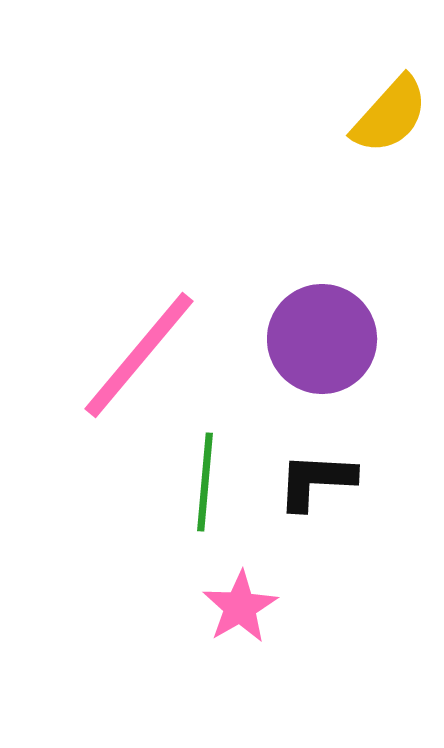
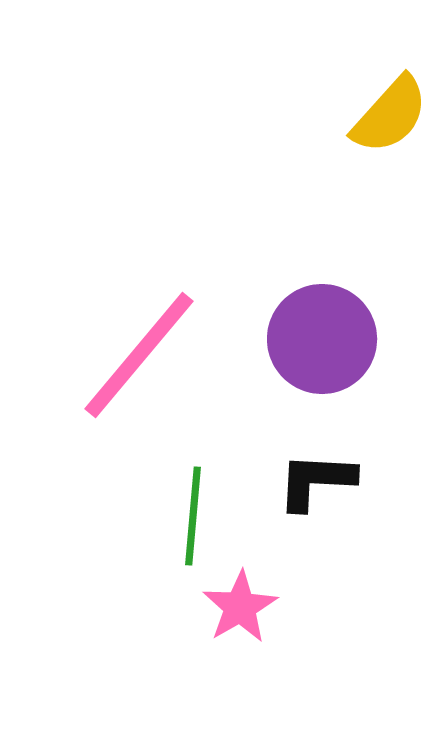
green line: moved 12 px left, 34 px down
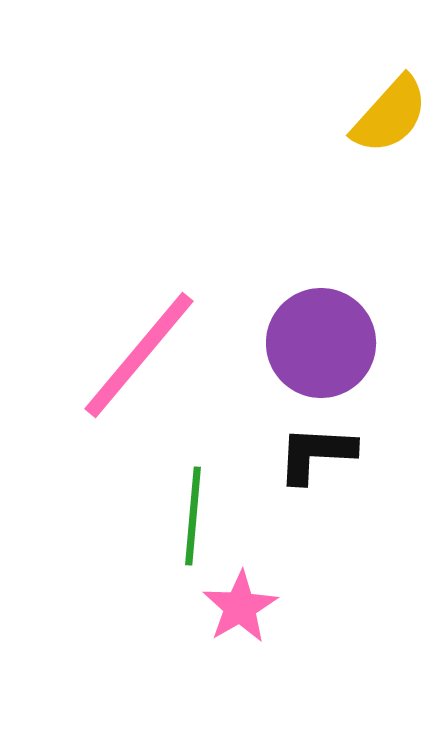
purple circle: moved 1 px left, 4 px down
black L-shape: moved 27 px up
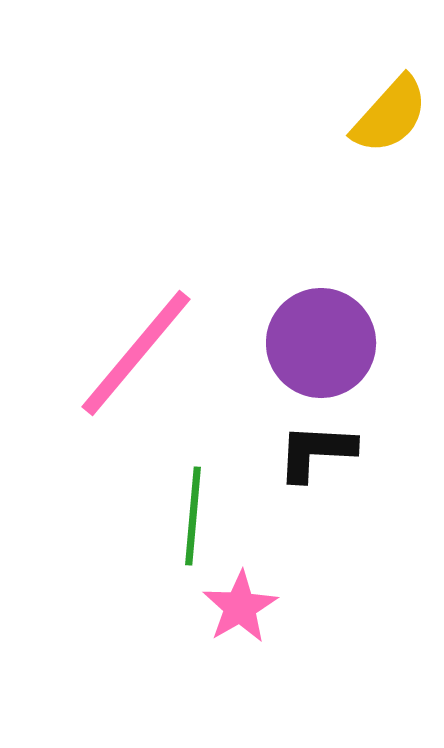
pink line: moved 3 px left, 2 px up
black L-shape: moved 2 px up
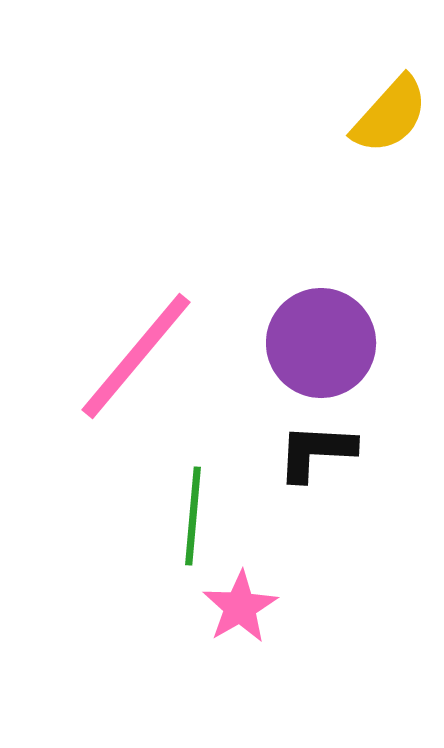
pink line: moved 3 px down
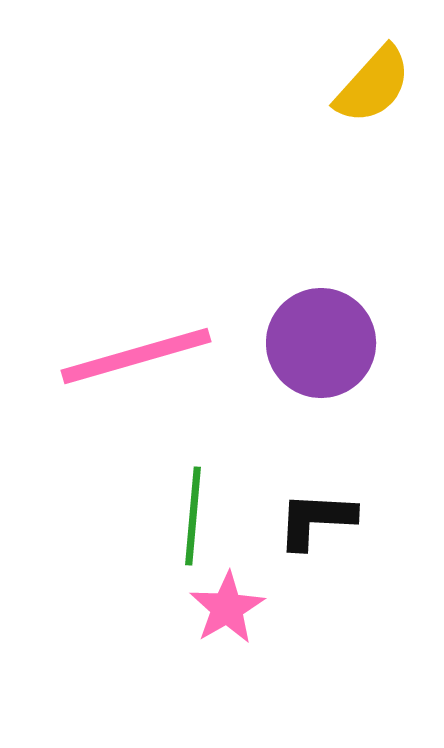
yellow semicircle: moved 17 px left, 30 px up
pink line: rotated 34 degrees clockwise
black L-shape: moved 68 px down
pink star: moved 13 px left, 1 px down
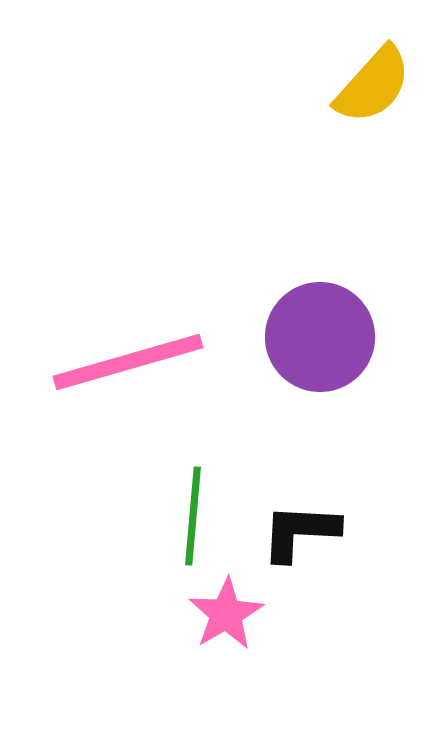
purple circle: moved 1 px left, 6 px up
pink line: moved 8 px left, 6 px down
black L-shape: moved 16 px left, 12 px down
pink star: moved 1 px left, 6 px down
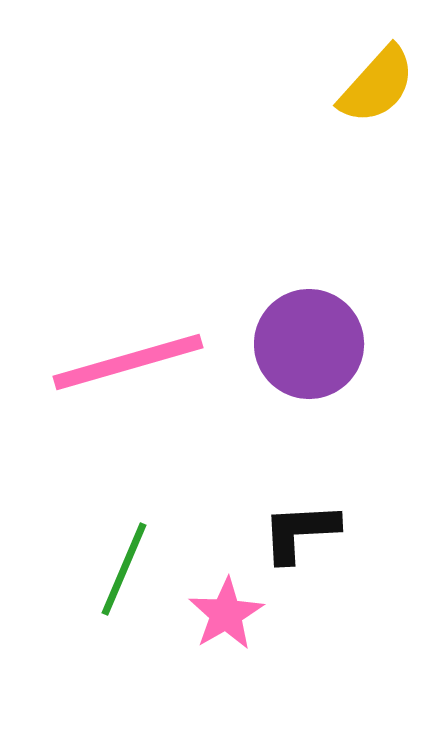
yellow semicircle: moved 4 px right
purple circle: moved 11 px left, 7 px down
green line: moved 69 px left, 53 px down; rotated 18 degrees clockwise
black L-shape: rotated 6 degrees counterclockwise
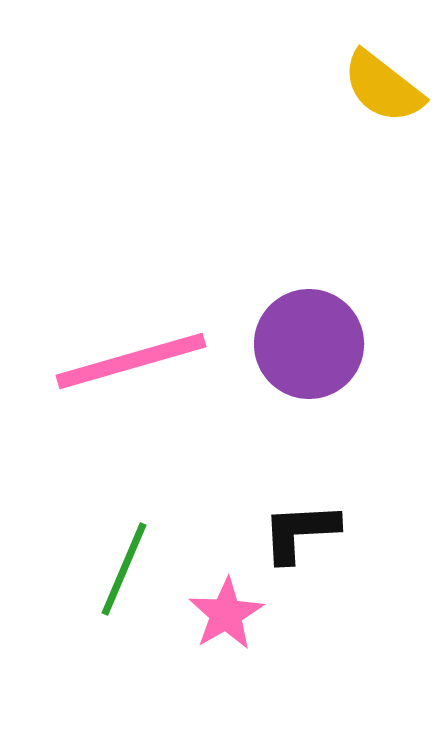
yellow semicircle: moved 6 px right, 2 px down; rotated 86 degrees clockwise
pink line: moved 3 px right, 1 px up
